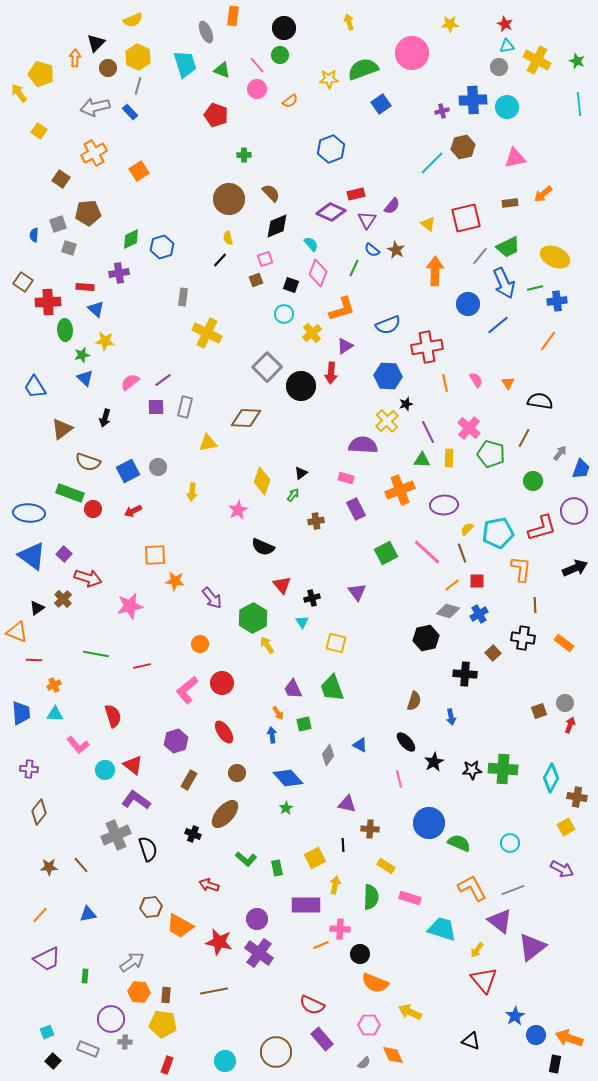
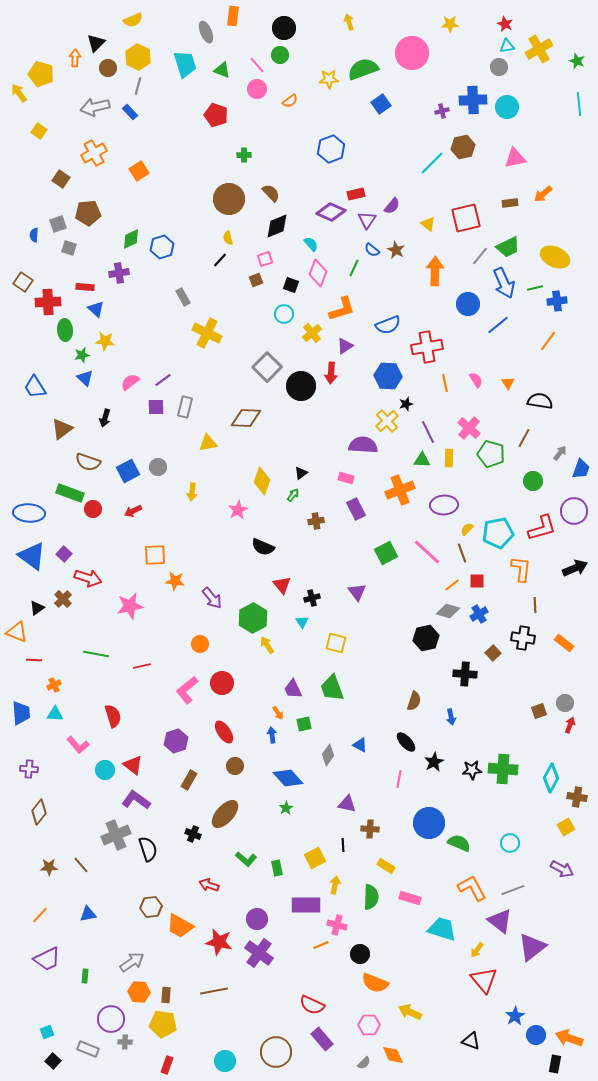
yellow cross at (537, 60): moved 2 px right, 11 px up; rotated 32 degrees clockwise
gray rectangle at (183, 297): rotated 36 degrees counterclockwise
brown circle at (237, 773): moved 2 px left, 7 px up
pink line at (399, 779): rotated 24 degrees clockwise
pink cross at (340, 929): moved 3 px left, 4 px up; rotated 12 degrees clockwise
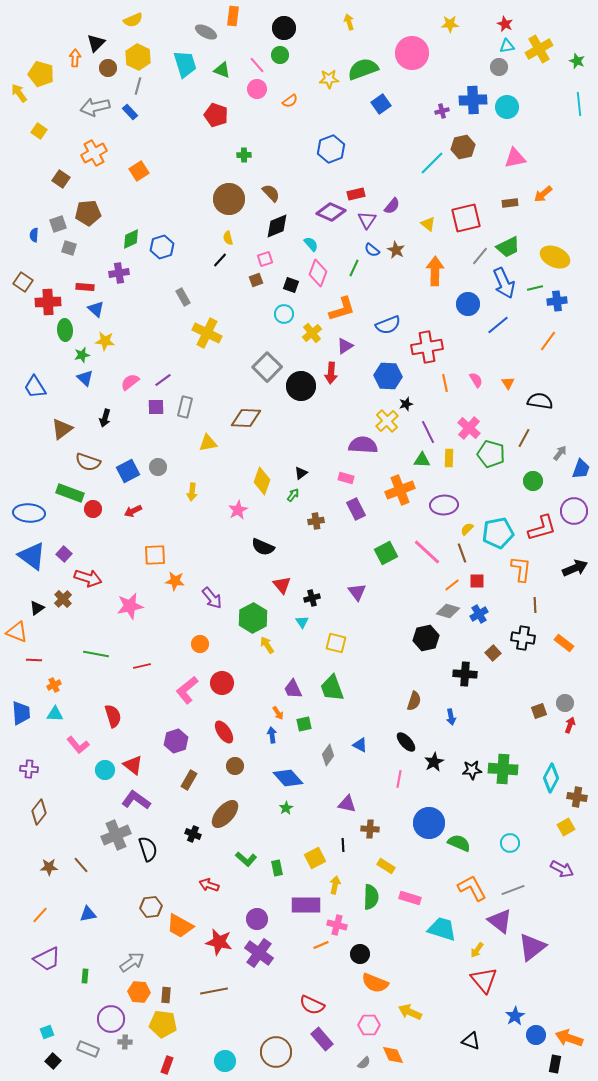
gray ellipse at (206, 32): rotated 40 degrees counterclockwise
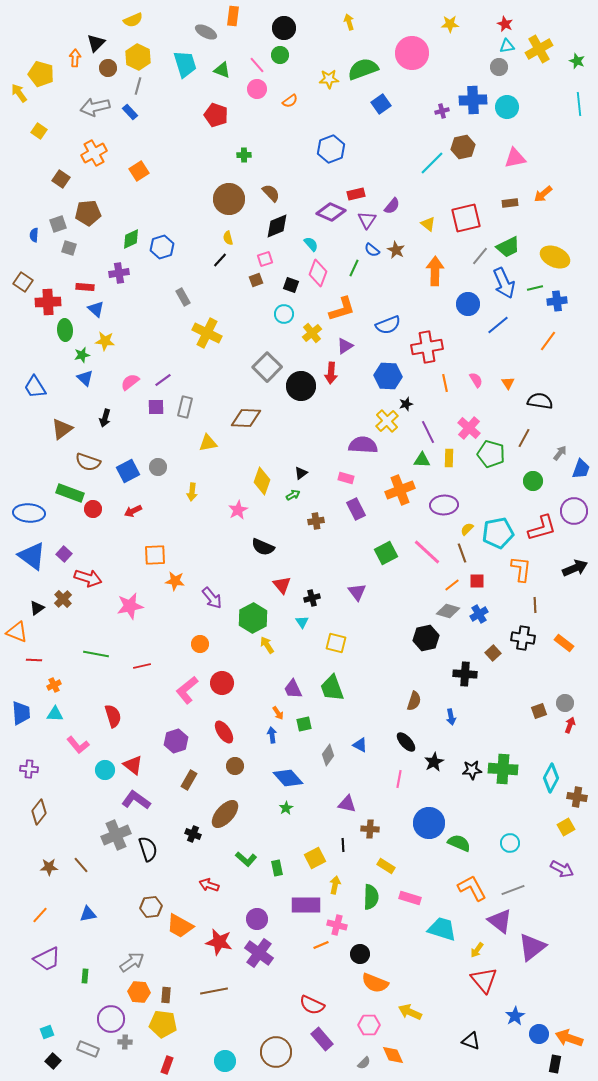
green arrow at (293, 495): rotated 24 degrees clockwise
blue circle at (536, 1035): moved 3 px right, 1 px up
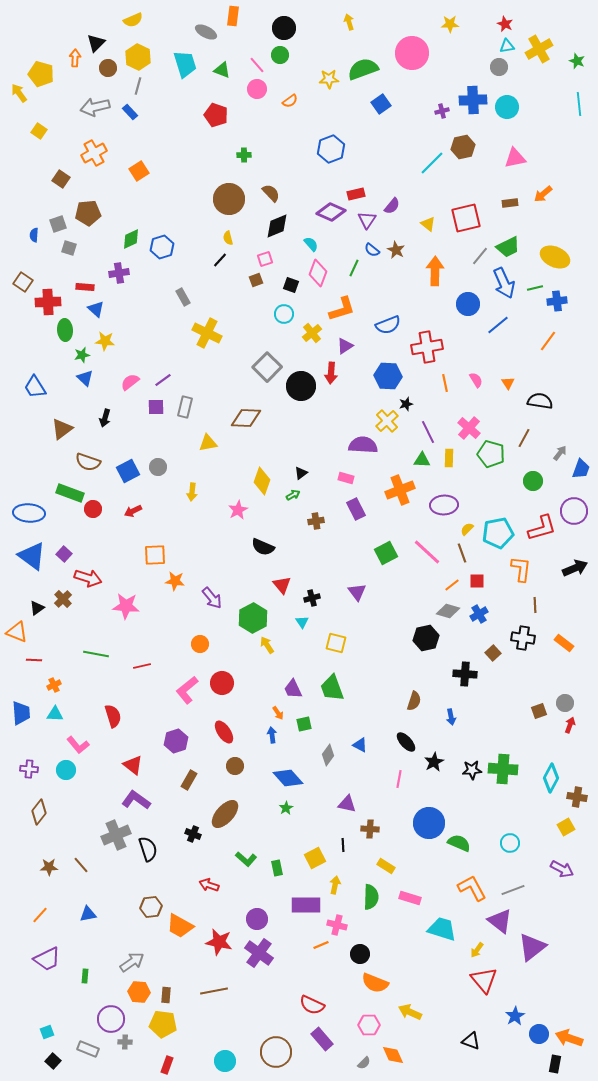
pink star at (130, 606): moved 4 px left; rotated 16 degrees clockwise
cyan circle at (105, 770): moved 39 px left
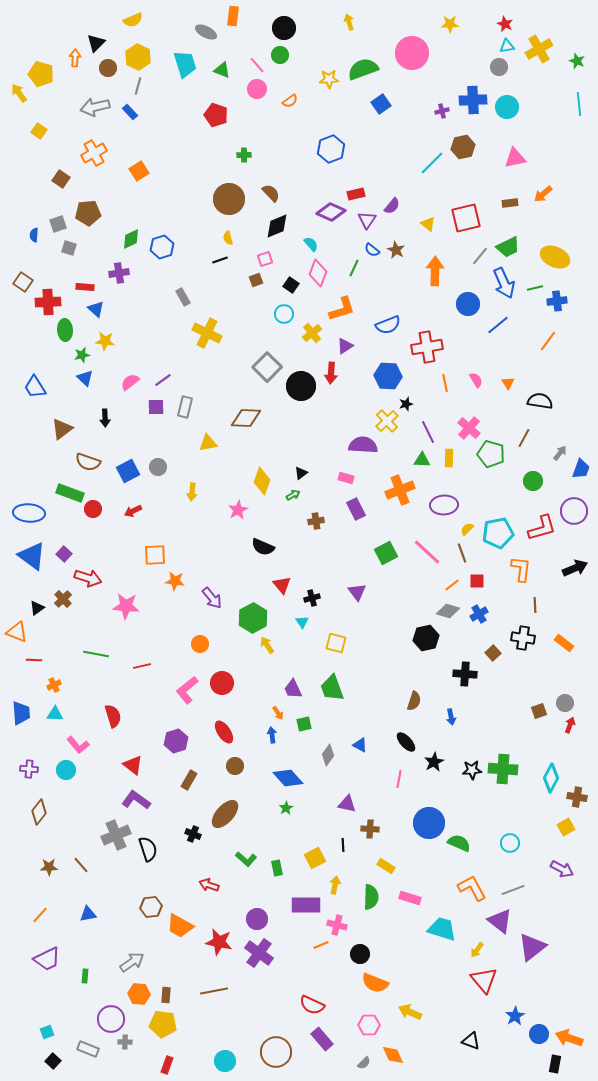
black line at (220, 260): rotated 28 degrees clockwise
black square at (291, 285): rotated 14 degrees clockwise
black arrow at (105, 418): rotated 18 degrees counterclockwise
orange hexagon at (139, 992): moved 2 px down
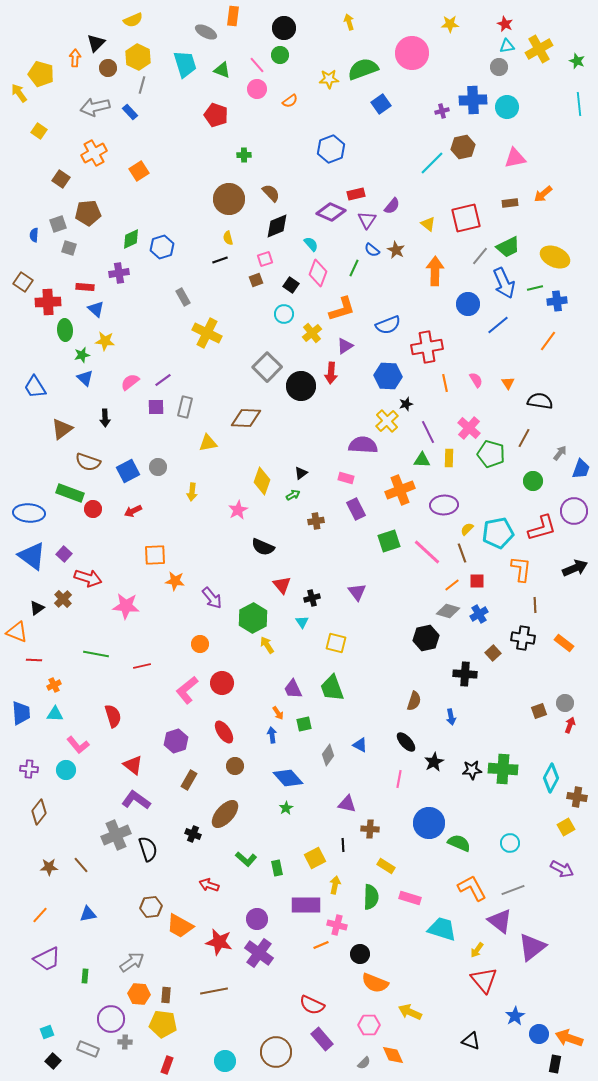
gray line at (138, 86): moved 4 px right, 1 px up
green square at (386, 553): moved 3 px right, 12 px up; rotated 10 degrees clockwise
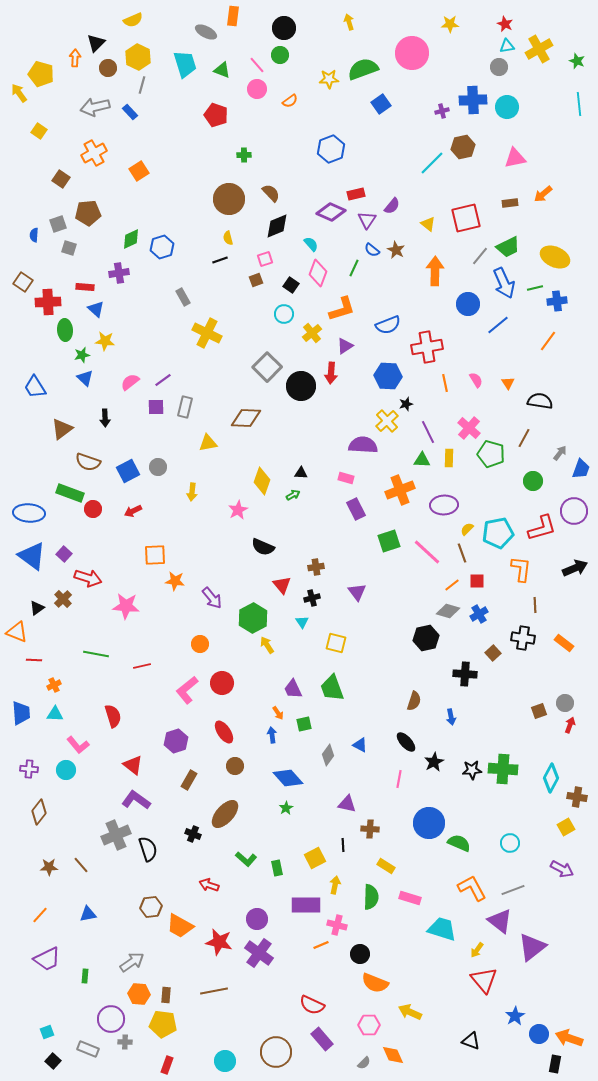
black triangle at (301, 473): rotated 40 degrees clockwise
brown cross at (316, 521): moved 46 px down
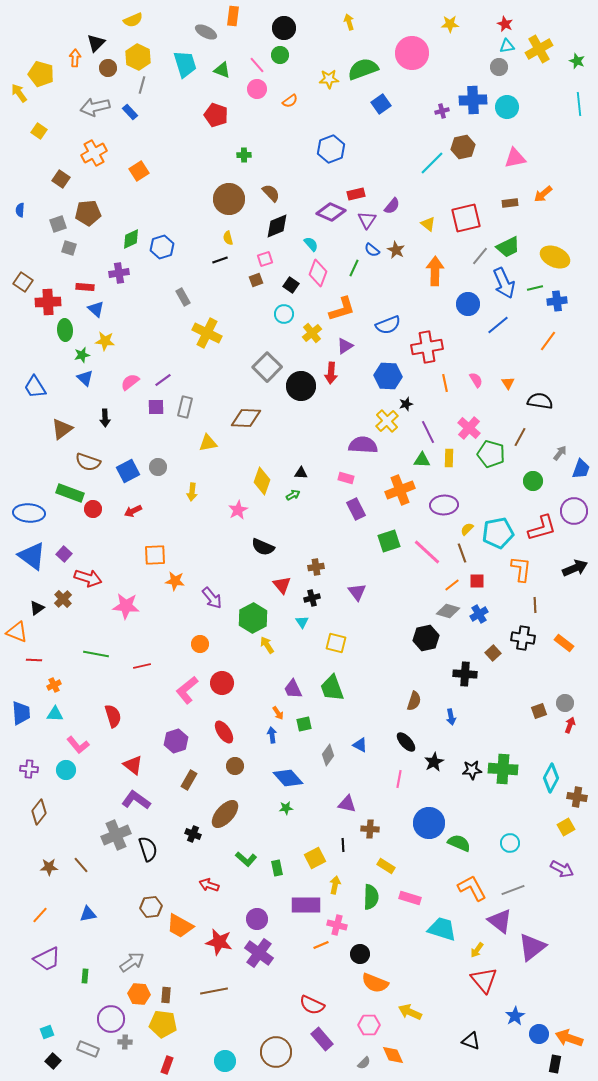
blue semicircle at (34, 235): moved 14 px left, 25 px up
brown line at (524, 438): moved 4 px left, 1 px up
green star at (286, 808): rotated 24 degrees clockwise
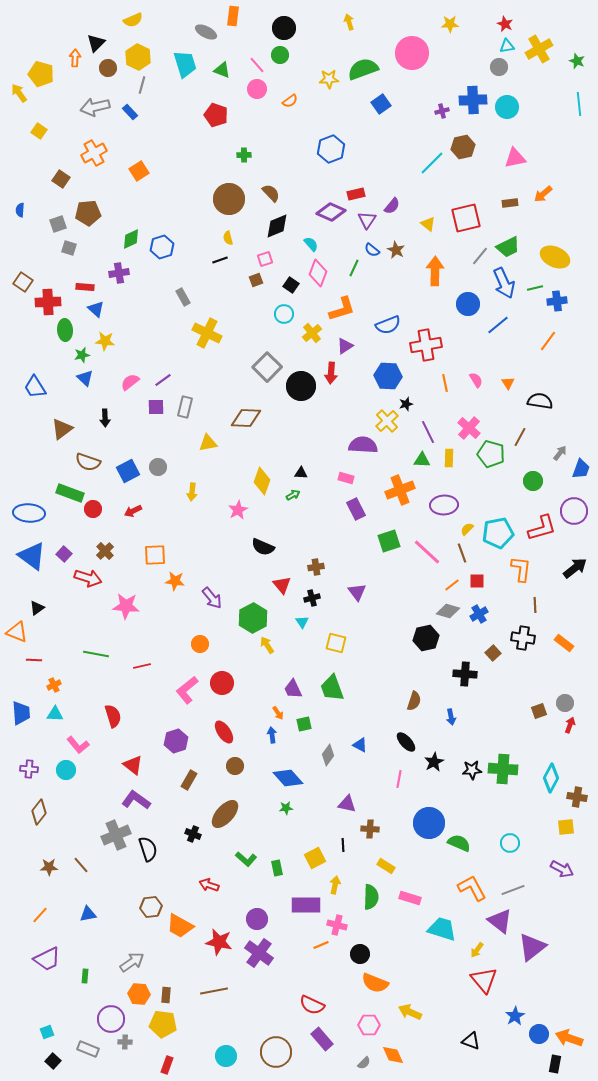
red cross at (427, 347): moved 1 px left, 2 px up
black arrow at (575, 568): rotated 15 degrees counterclockwise
brown cross at (63, 599): moved 42 px right, 48 px up
yellow square at (566, 827): rotated 24 degrees clockwise
cyan circle at (225, 1061): moved 1 px right, 5 px up
